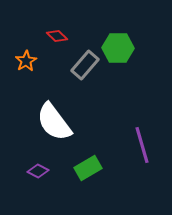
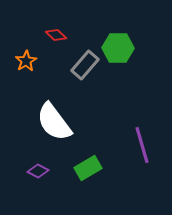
red diamond: moved 1 px left, 1 px up
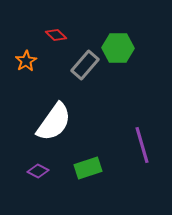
white semicircle: rotated 108 degrees counterclockwise
green rectangle: rotated 12 degrees clockwise
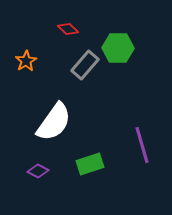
red diamond: moved 12 px right, 6 px up
green rectangle: moved 2 px right, 4 px up
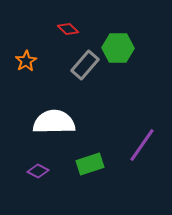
white semicircle: rotated 126 degrees counterclockwise
purple line: rotated 51 degrees clockwise
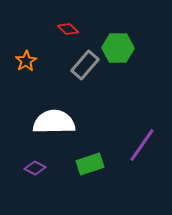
purple diamond: moved 3 px left, 3 px up
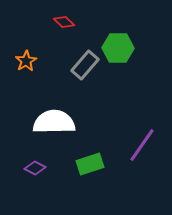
red diamond: moved 4 px left, 7 px up
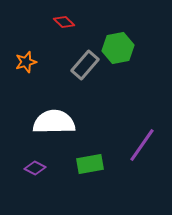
green hexagon: rotated 12 degrees counterclockwise
orange star: moved 1 px down; rotated 15 degrees clockwise
green rectangle: rotated 8 degrees clockwise
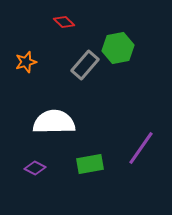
purple line: moved 1 px left, 3 px down
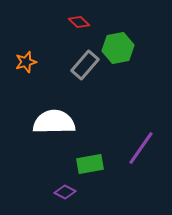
red diamond: moved 15 px right
purple diamond: moved 30 px right, 24 px down
